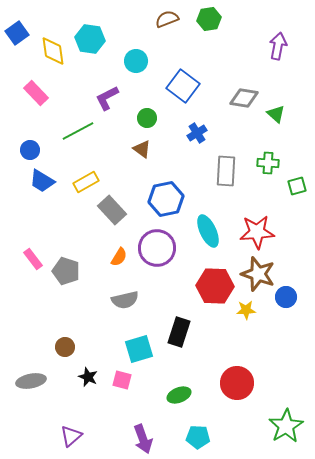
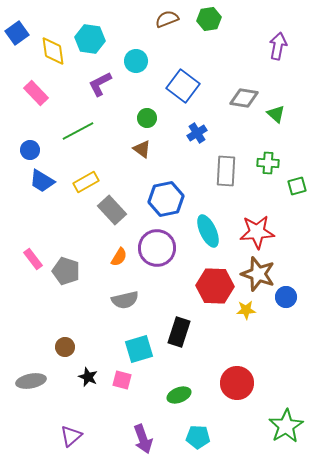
purple L-shape at (107, 98): moved 7 px left, 14 px up
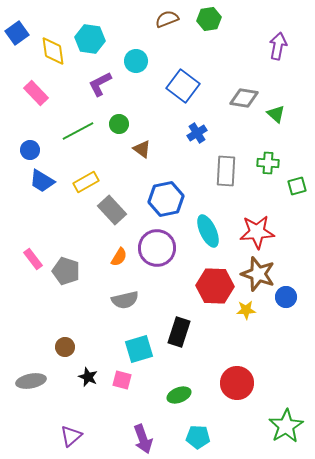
green circle at (147, 118): moved 28 px left, 6 px down
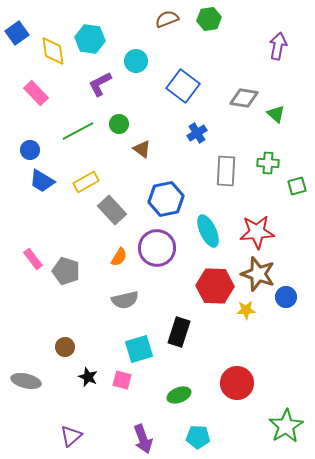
gray ellipse at (31, 381): moved 5 px left; rotated 24 degrees clockwise
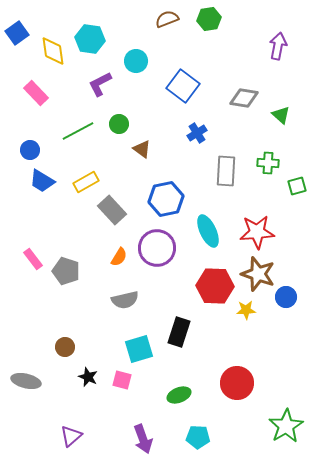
green triangle at (276, 114): moved 5 px right, 1 px down
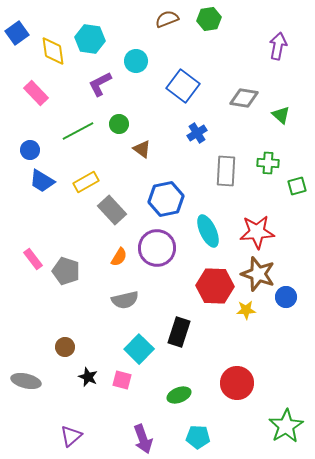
cyan square at (139, 349): rotated 28 degrees counterclockwise
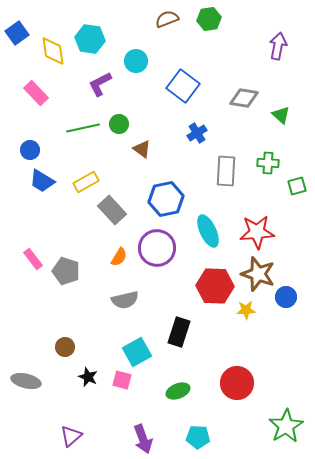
green line at (78, 131): moved 5 px right, 3 px up; rotated 16 degrees clockwise
cyan square at (139, 349): moved 2 px left, 3 px down; rotated 16 degrees clockwise
green ellipse at (179, 395): moved 1 px left, 4 px up
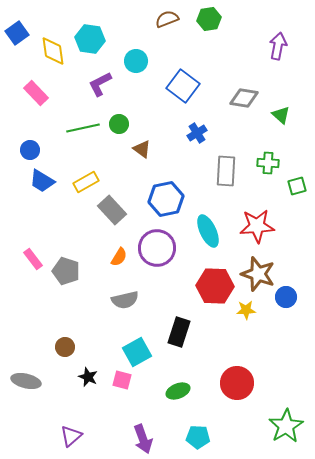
red star at (257, 232): moved 6 px up
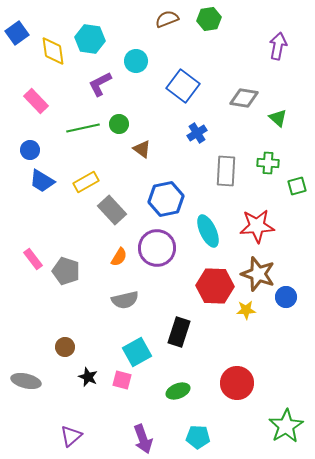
pink rectangle at (36, 93): moved 8 px down
green triangle at (281, 115): moved 3 px left, 3 px down
